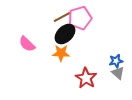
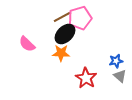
gray triangle: moved 2 px right, 3 px down
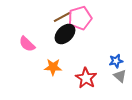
orange star: moved 8 px left, 14 px down
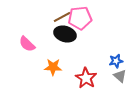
pink pentagon: rotated 10 degrees clockwise
black ellipse: rotated 60 degrees clockwise
